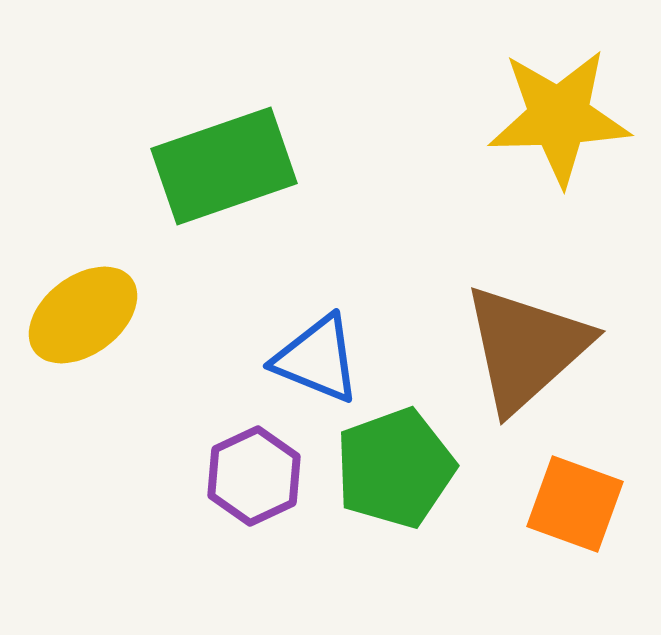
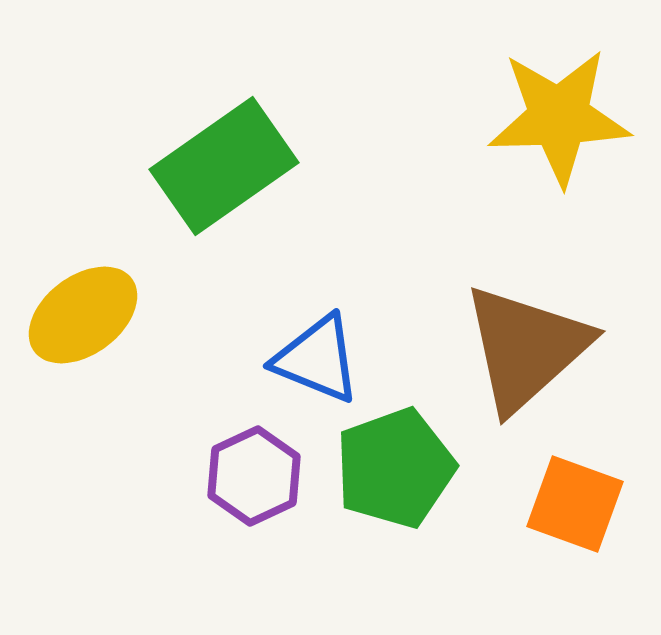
green rectangle: rotated 16 degrees counterclockwise
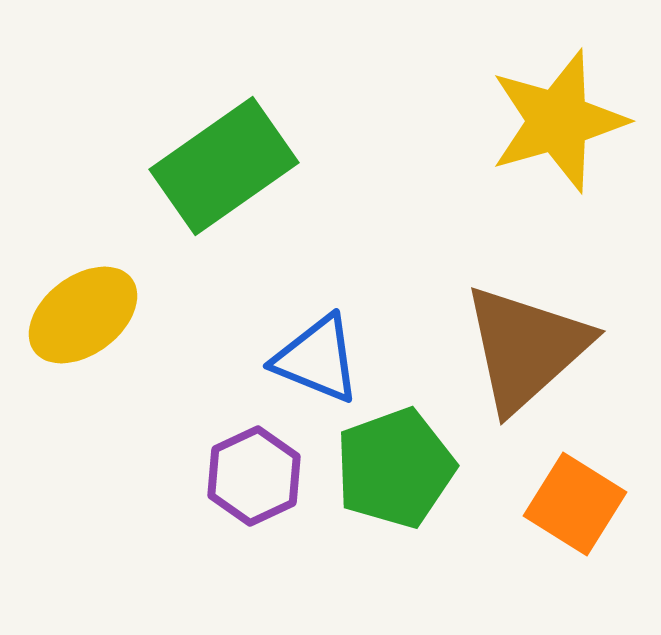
yellow star: moved 1 px left, 4 px down; rotated 14 degrees counterclockwise
orange square: rotated 12 degrees clockwise
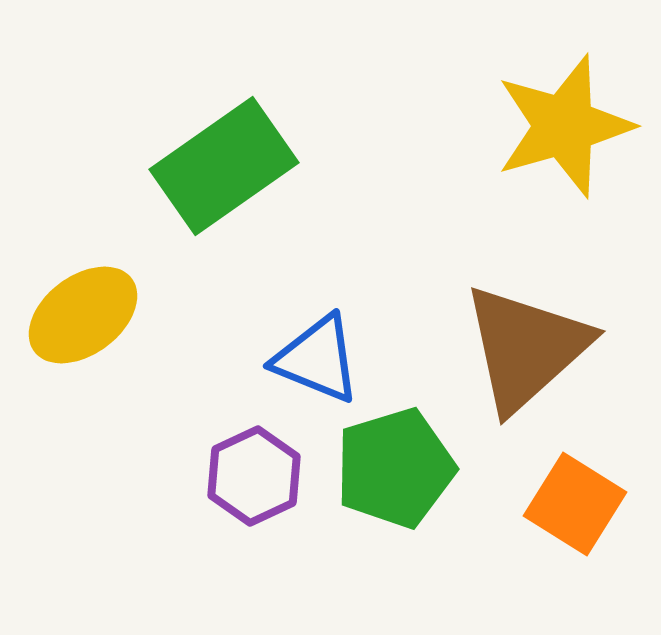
yellow star: moved 6 px right, 5 px down
green pentagon: rotated 3 degrees clockwise
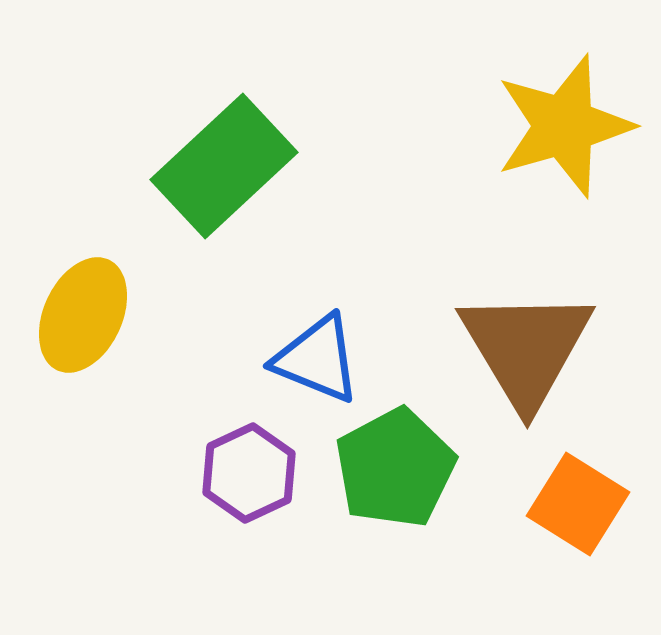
green rectangle: rotated 8 degrees counterclockwise
yellow ellipse: rotated 28 degrees counterclockwise
brown triangle: rotated 19 degrees counterclockwise
green pentagon: rotated 11 degrees counterclockwise
purple hexagon: moved 5 px left, 3 px up
orange square: moved 3 px right
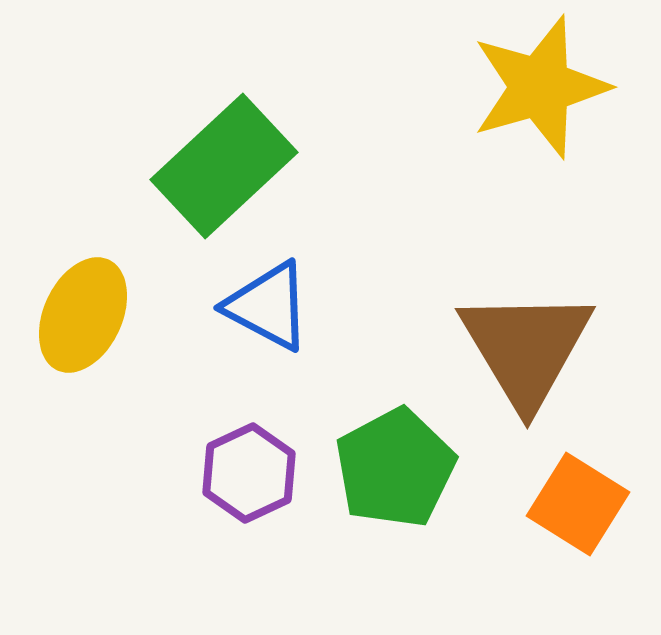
yellow star: moved 24 px left, 39 px up
blue triangle: moved 49 px left, 53 px up; rotated 6 degrees clockwise
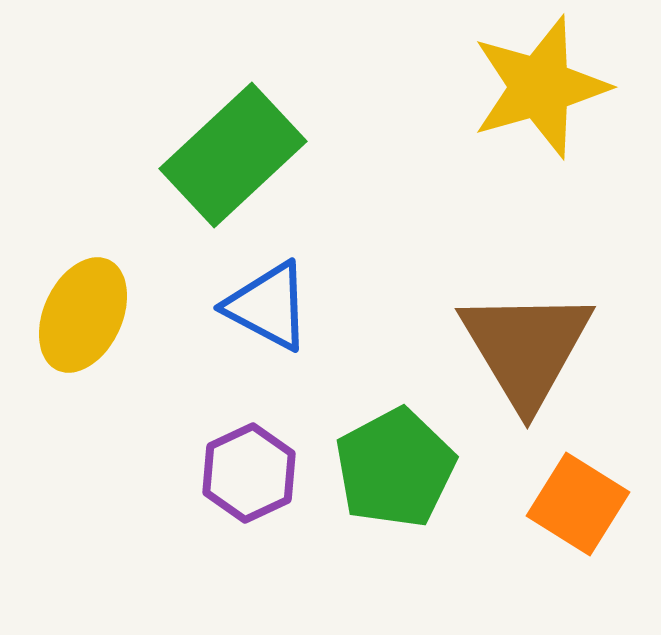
green rectangle: moved 9 px right, 11 px up
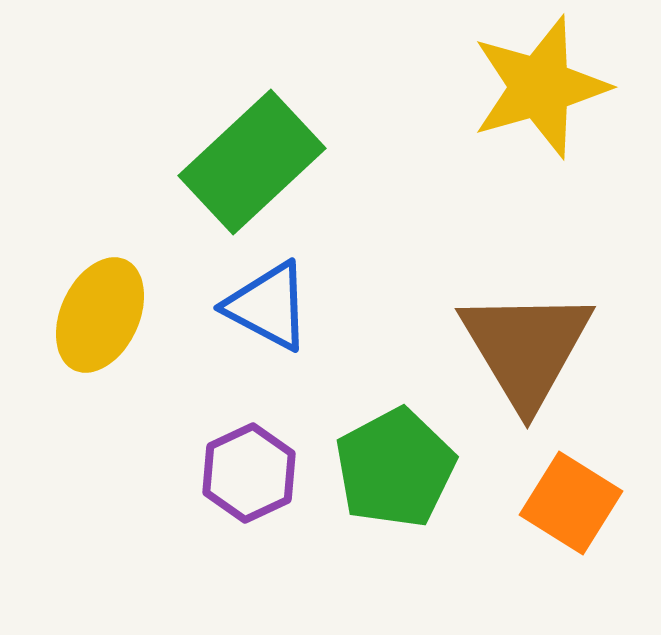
green rectangle: moved 19 px right, 7 px down
yellow ellipse: moved 17 px right
orange square: moved 7 px left, 1 px up
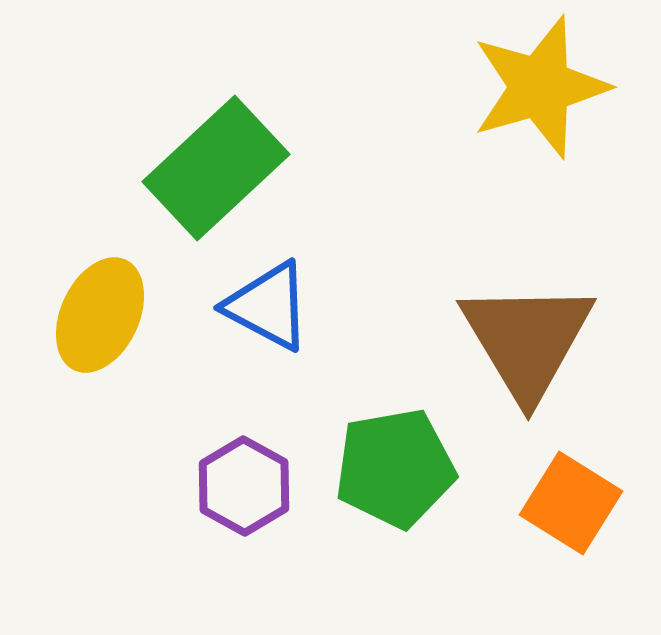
green rectangle: moved 36 px left, 6 px down
brown triangle: moved 1 px right, 8 px up
green pentagon: rotated 18 degrees clockwise
purple hexagon: moved 5 px left, 13 px down; rotated 6 degrees counterclockwise
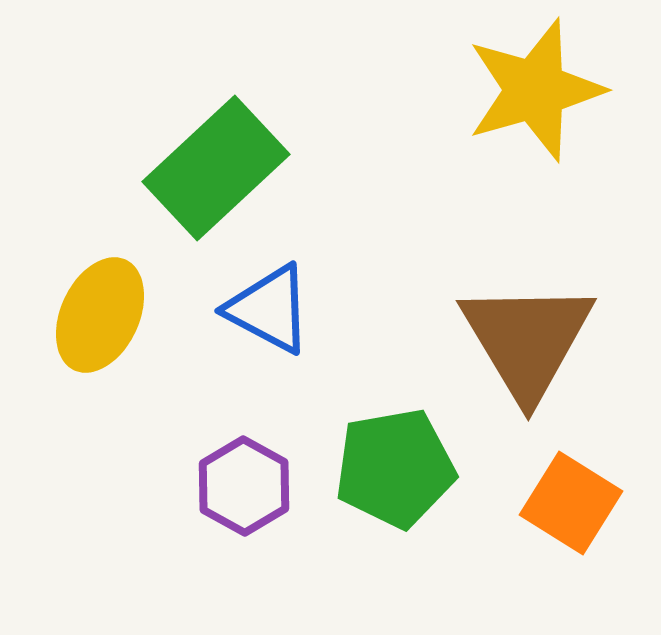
yellow star: moved 5 px left, 3 px down
blue triangle: moved 1 px right, 3 px down
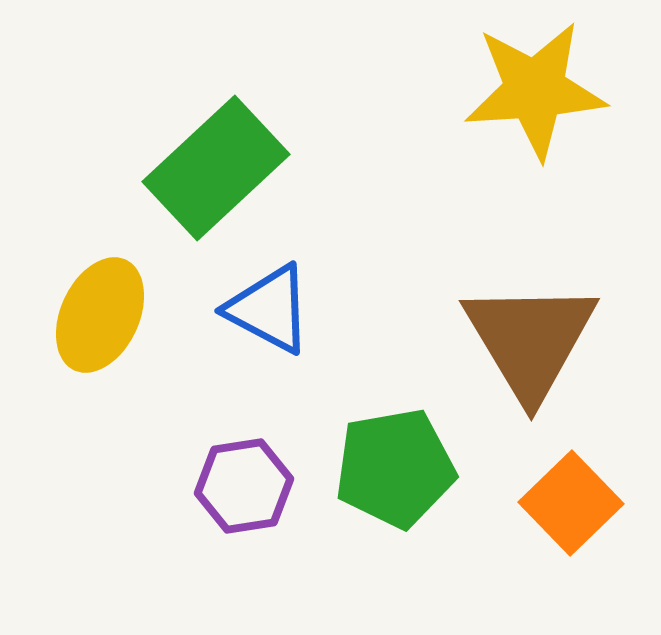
yellow star: rotated 12 degrees clockwise
brown triangle: moved 3 px right
purple hexagon: rotated 22 degrees clockwise
orange square: rotated 14 degrees clockwise
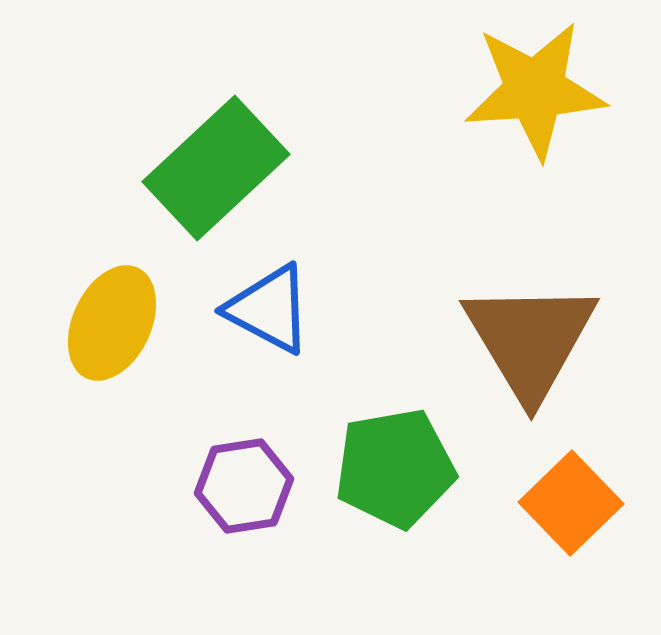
yellow ellipse: moved 12 px right, 8 px down
